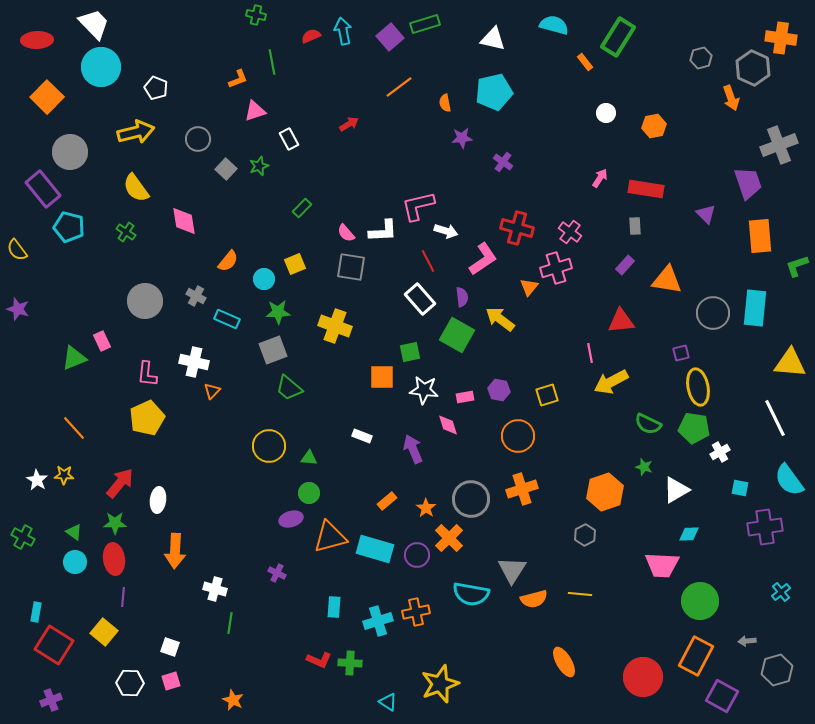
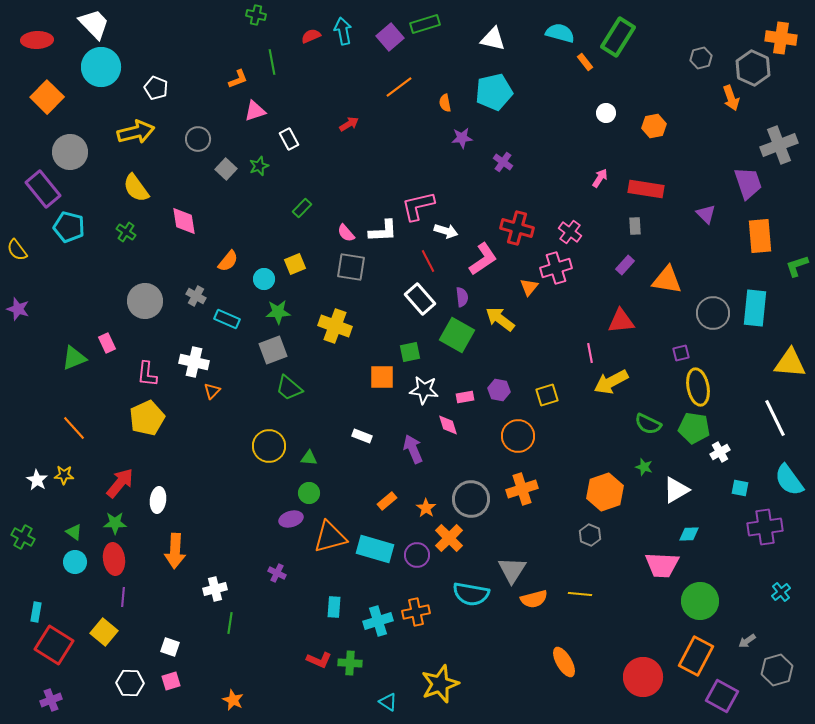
cyan semicircle at (554, 25): moved 6 px right, 8 px down
pink rectangle at (102, 341): moved 5 px right, 2 px down
gray hexagon at (585, 535): moved 5 px right; rotated 10 degrees counterclockwise
white cross at (215, 589): rotated 30 degrees counterclockwise
gray arrow at (747, 641): rotated 30 degrees counterclockwise
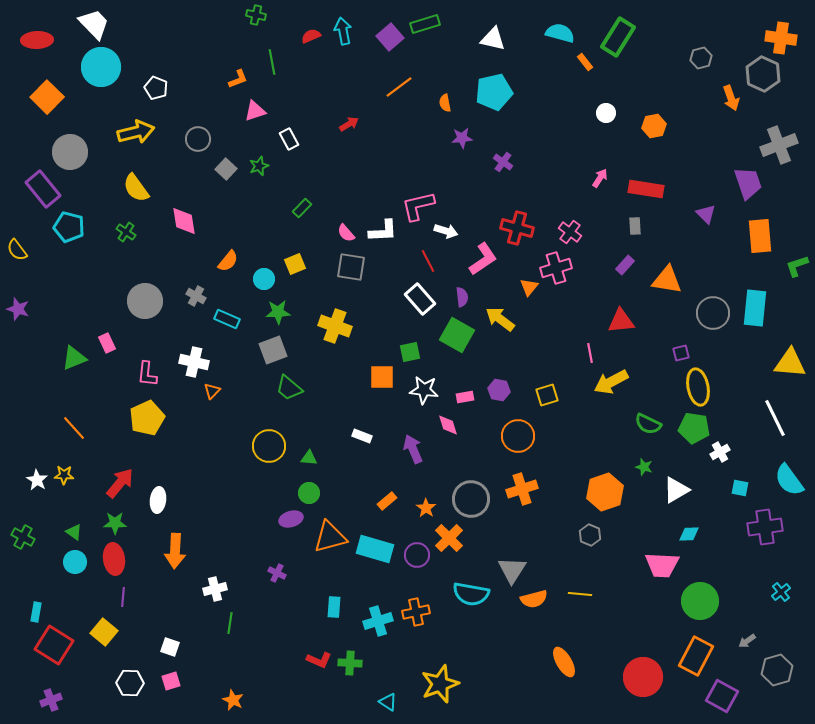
gray hexagon at (753, 68): moved 10 px right, 6 px down
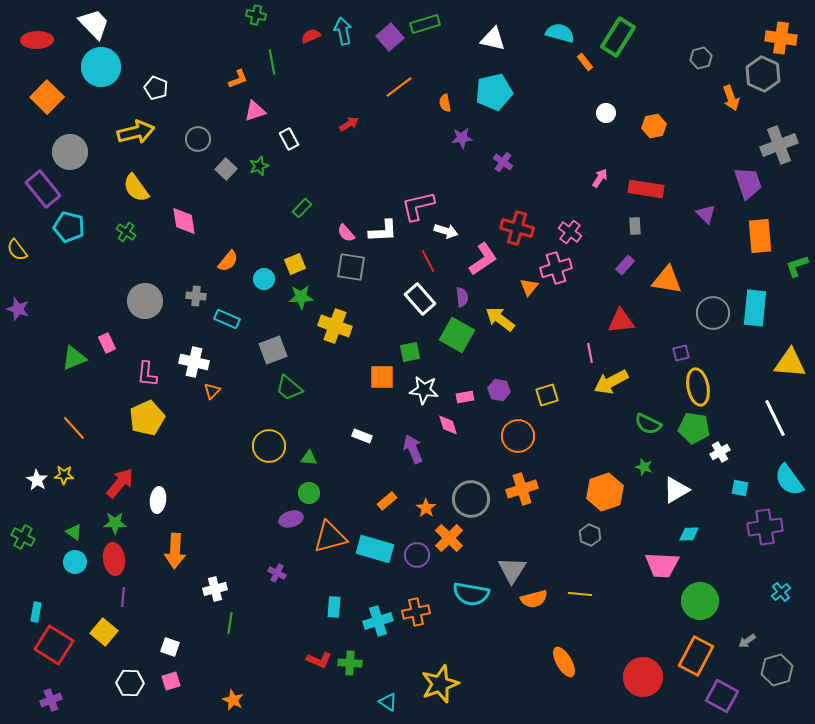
gray cross at (196, 296): rotated 24 degrees counterclockwise
green star at (278, 312): moved 23 px right, 15 px up
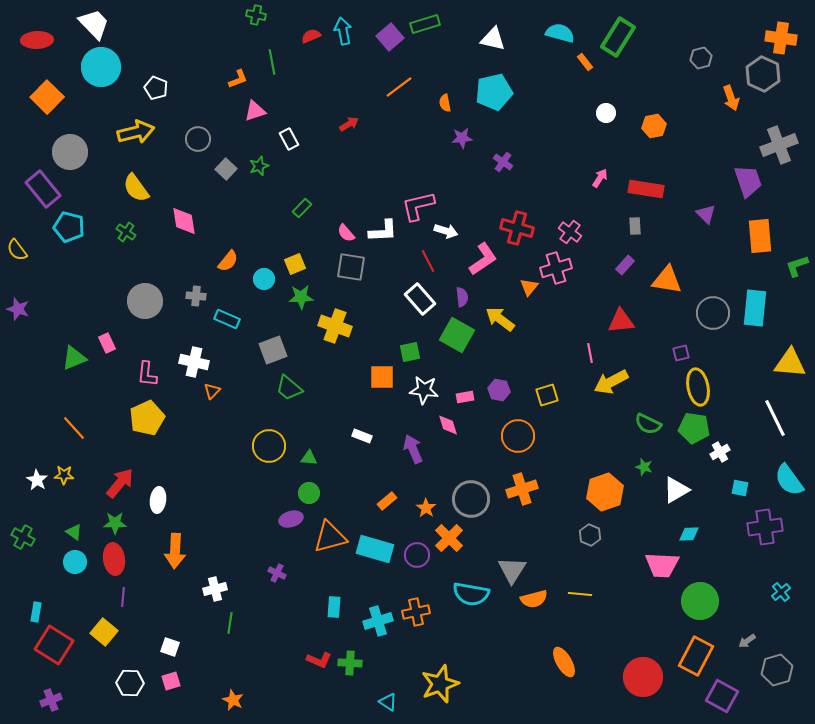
purple trapezoid at (748, 183): moved 2 px up
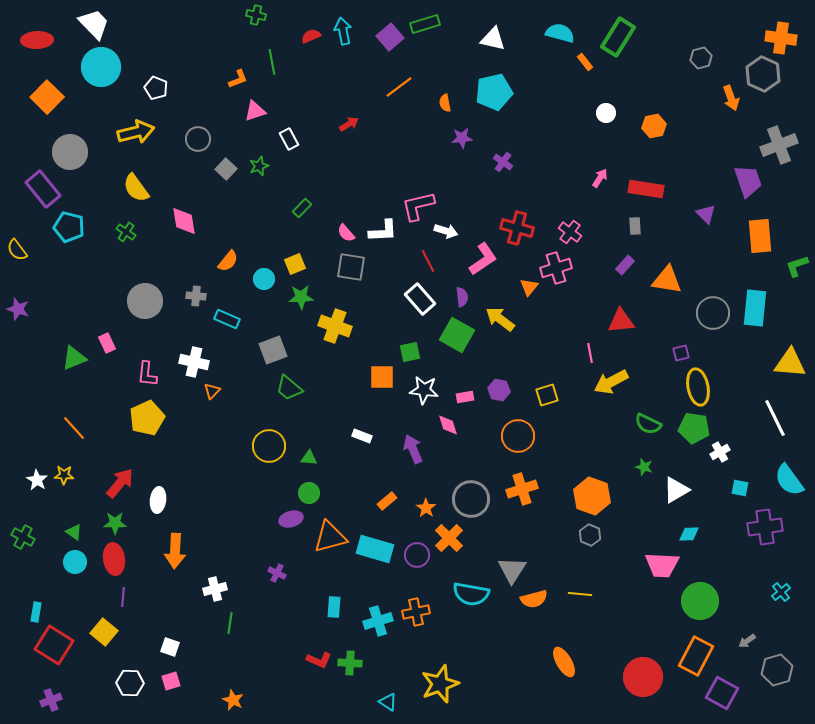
orange hexagon at (605, 492): moved 13 px left, 4 px down; rotated 21 degrees counterclockwise
purple square at (722, 696): moved 3 px up
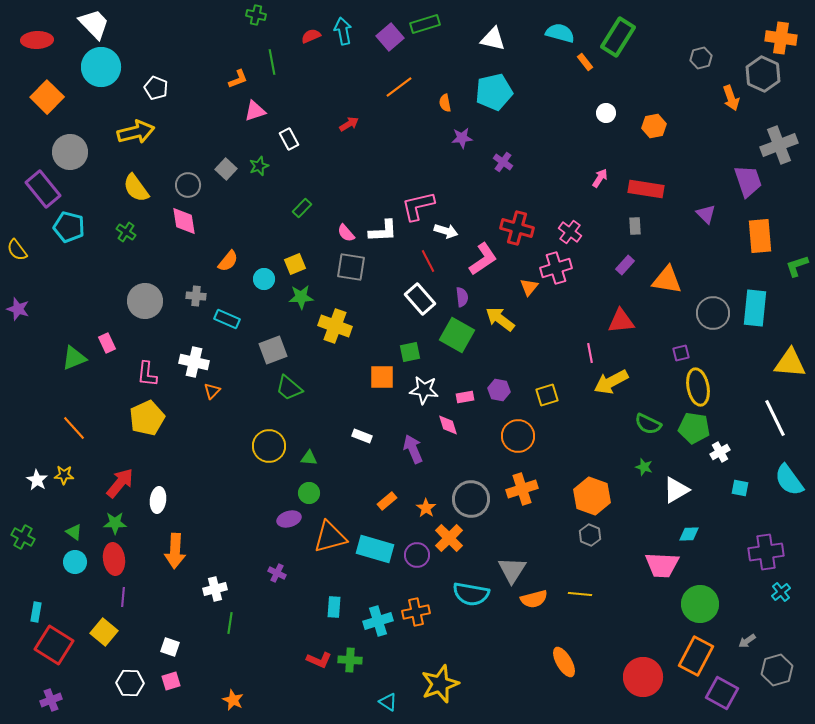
gray circle at (198, 139): moved 10 px left, 46 px down
purple ellipse at (291, 519): moved 2 px left
purple cross at (765, 527): moved 1 px right, 25 px down
green circle at (700, 601): moved 3 px down
green cross at (350, 663): moved 3 px up
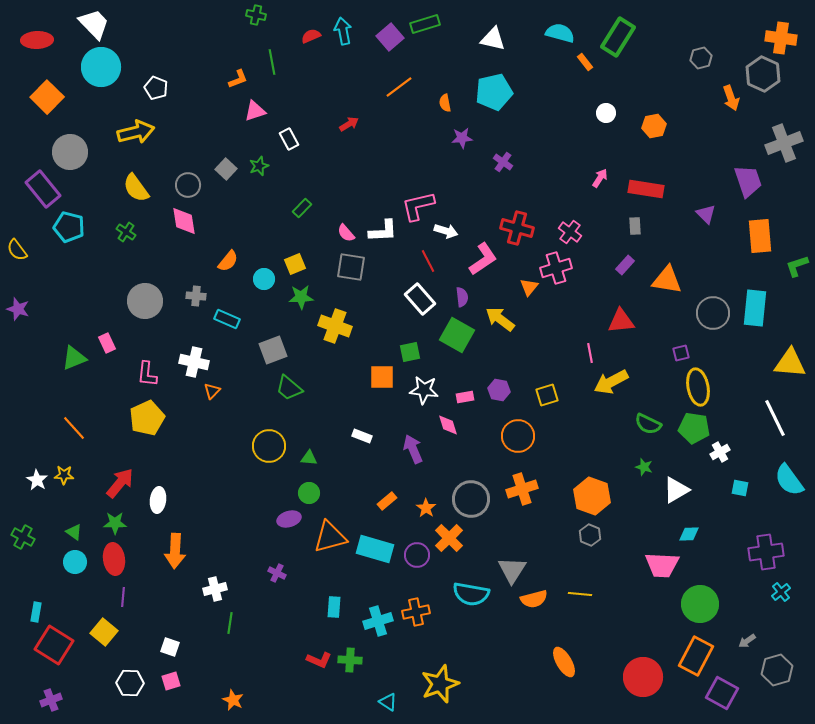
gray cross at (779, 145): moved 5 px right, 2 px up
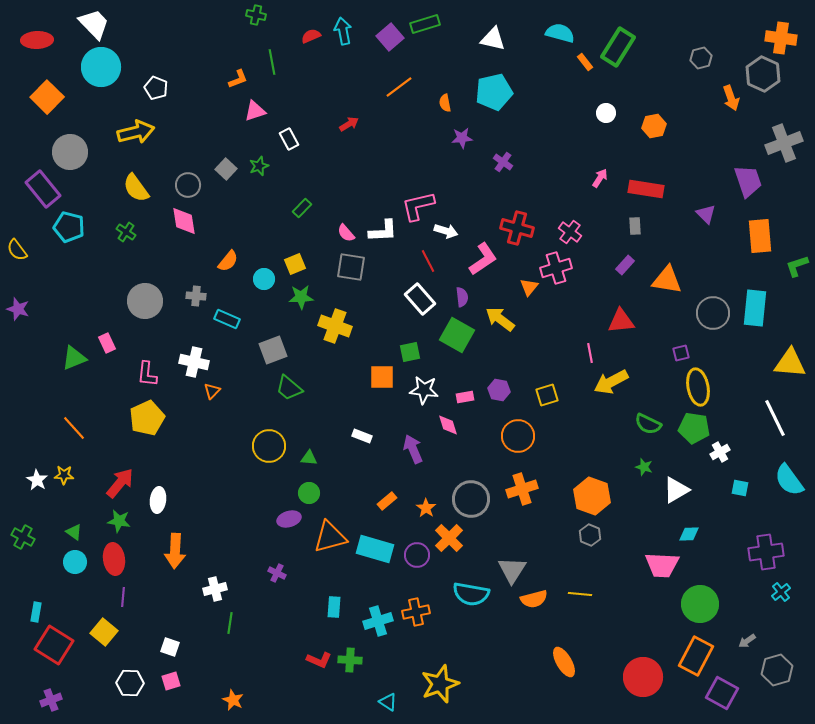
green rectangle at (618, 37): moved 10 px down
green star at (115, 523): moved 4 px right, 2 px up; rotated 10 degrees clockwise
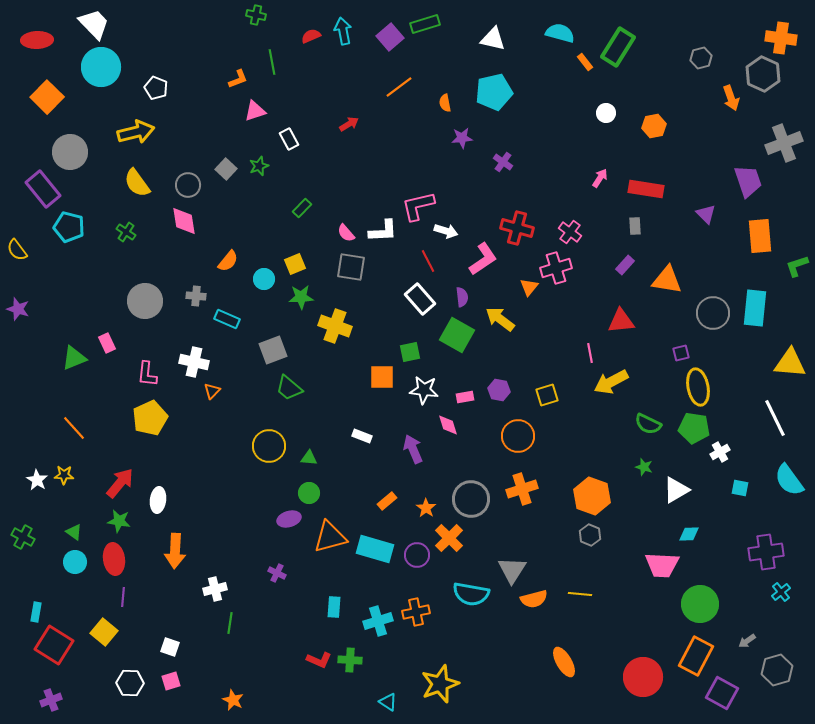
yellow semicircle at (136, 188): moved 1 px right, 5 px up
yellow pentagon at (147, 418): moved 3 px right
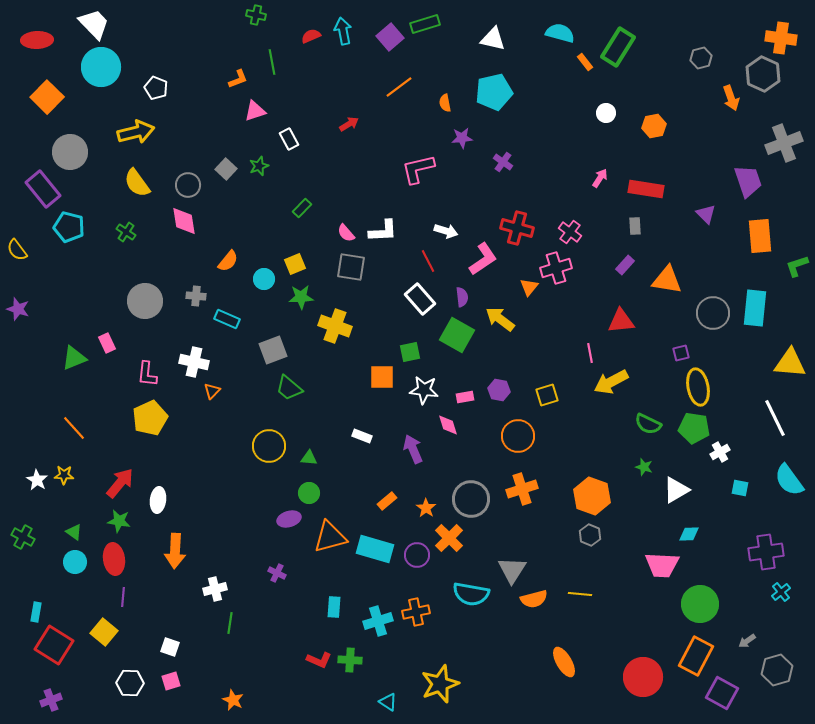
pink L-shape at (418, 206): moved 37 px up
